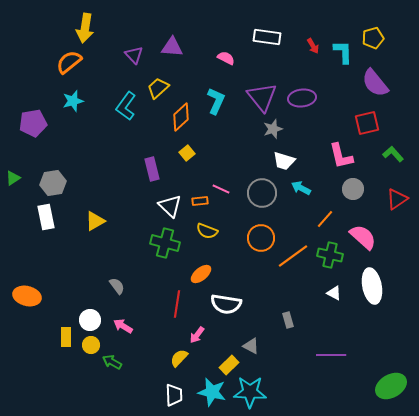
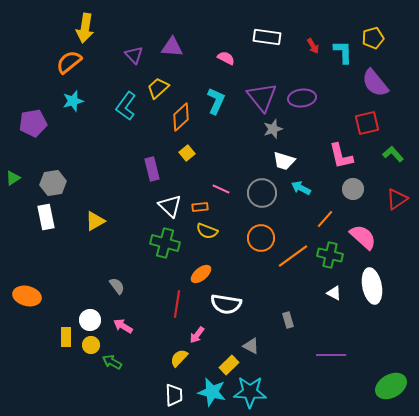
orange rectangle at (200, 201): moved 6 px down
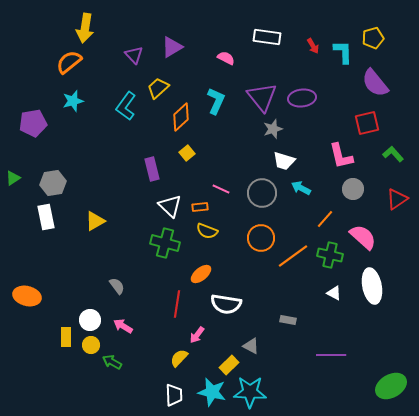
purple triangle at (172, 47): rotated 35 degrees counterclockwise
gray rectangle at (288, 320): rotated 63 degrees counterclockwise
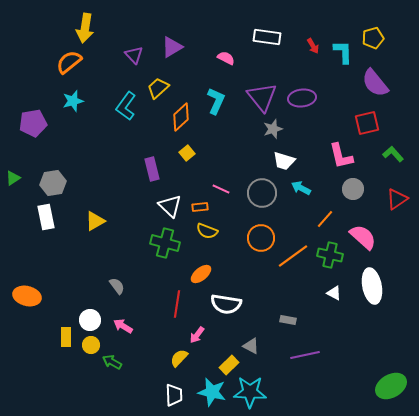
purple line at (331, 355): moved 26 px left; rotated 12 degrees counterclockwise
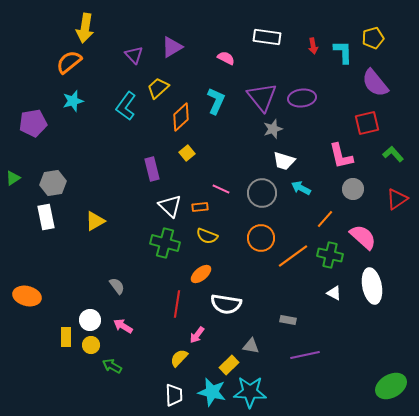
red arrow at (313, 46): rotated 21 degrees clockwise
yellow semicircle at (207, 231): moved 5 px down
gray triangle at (251, 346): rotated 18 degrees counterclockwise
green arrow at (112, 362): moved 4 px down
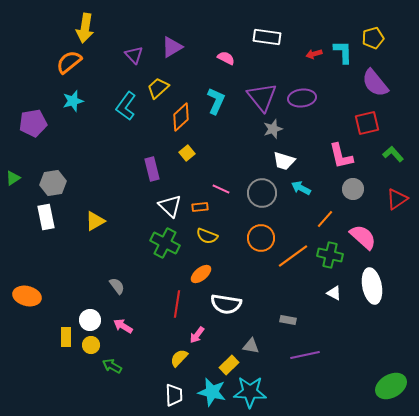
red arrow at (313, 46): moved 1 px right, 8 px down; rotated 84 degrees clockwise
green cross at (165, 243): rotated 12 degrees clockwise
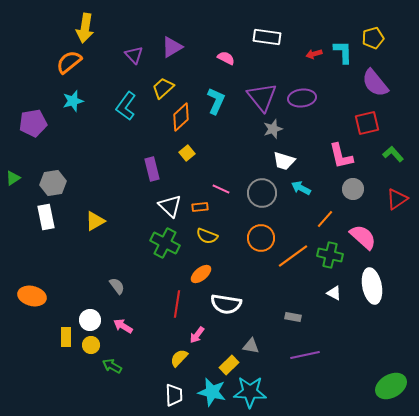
yellow trapezoid at (158, 88): moved 5 px right
orange ellipse at (27, 296): moved 5 px right
gray rectangle at (288, 320): moved 5 px right, 3 px up
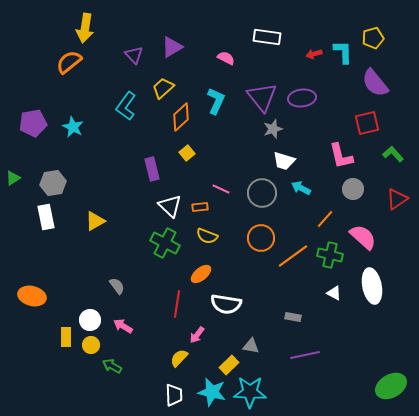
cyan star at (73, 101): moved 26 px down; rotated 30 degrees counterclockwise
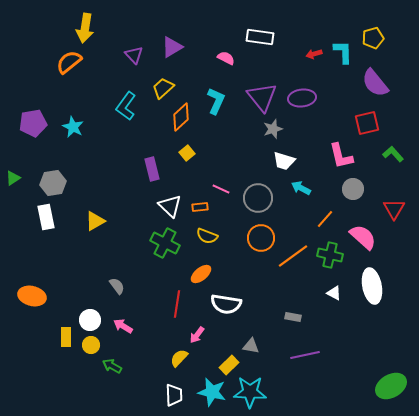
white rectangle at (267, 37): moved 7 px left
gray circle at (262, 193): moved 4 px left, 5 px down
red triangle at (397, 199): moved 3 px left, 10 px down; rotated 25 degrees counterclockwise
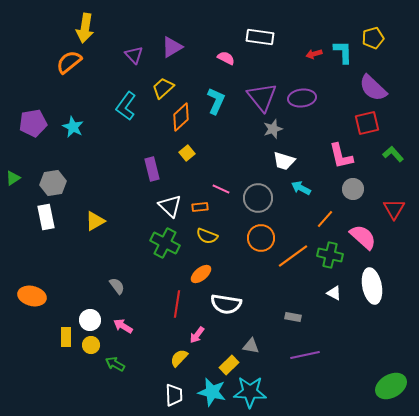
purple semicircle at (375, 83): moved 2 px left, 5 px down; rotated 8 degrees counterclockwise
green arrow at (112, 366): moved 3 px right, 2 px up
